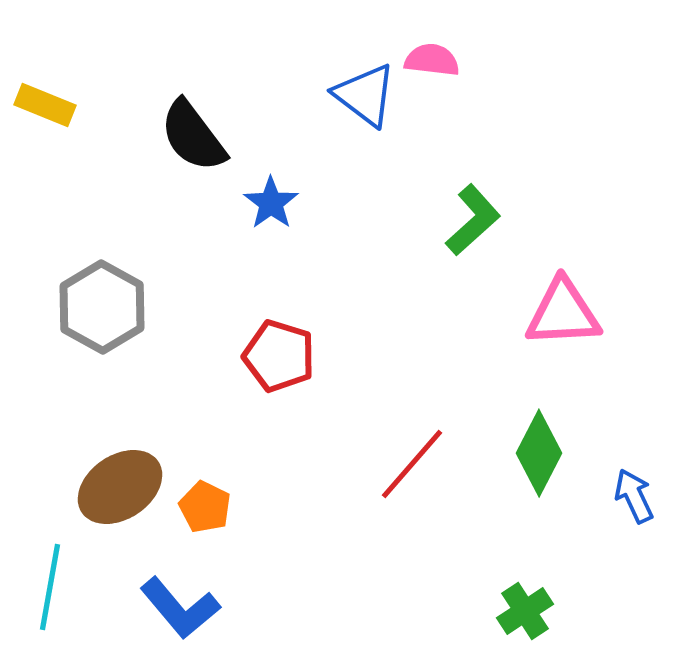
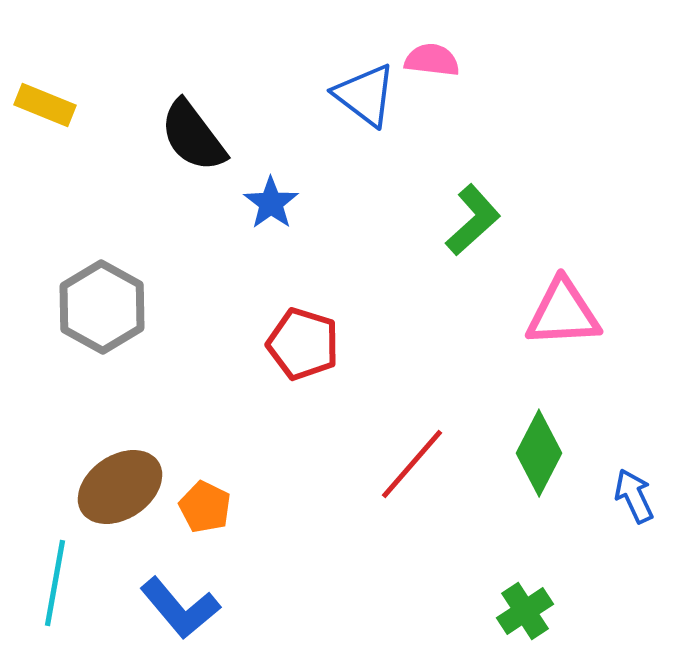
red pentagon: moved 24 px right, 12 px up
cyan line: moved 5 px right, 4 px up
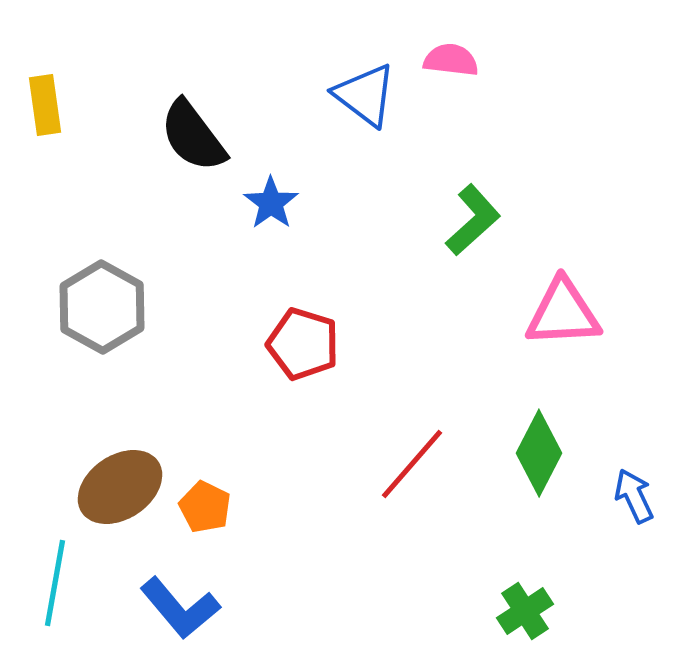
pink semicircle: moved 19 px right
yellow rectangle: rotated 60 degrees clockwise
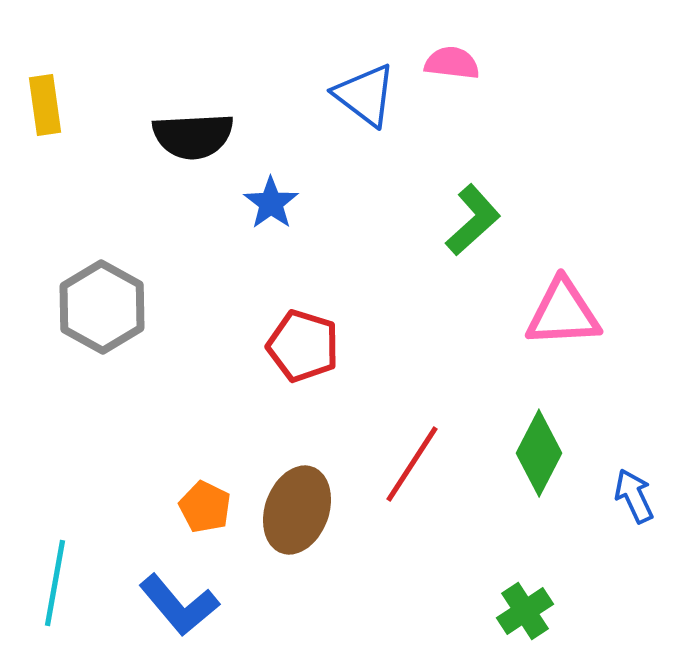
pink semicircle: moved 1 px right, 3 px down
black semicircle: rotated 56 degrees counterclockwise
red pentagon: moved 2 px down
red line: rotated 8 degrees counterclockwise
brown ellipse: moved 177 px right, 23 px down; rotated 36 degrees counterclockwise
blue L-shape: moved 1 px left, 3 px up
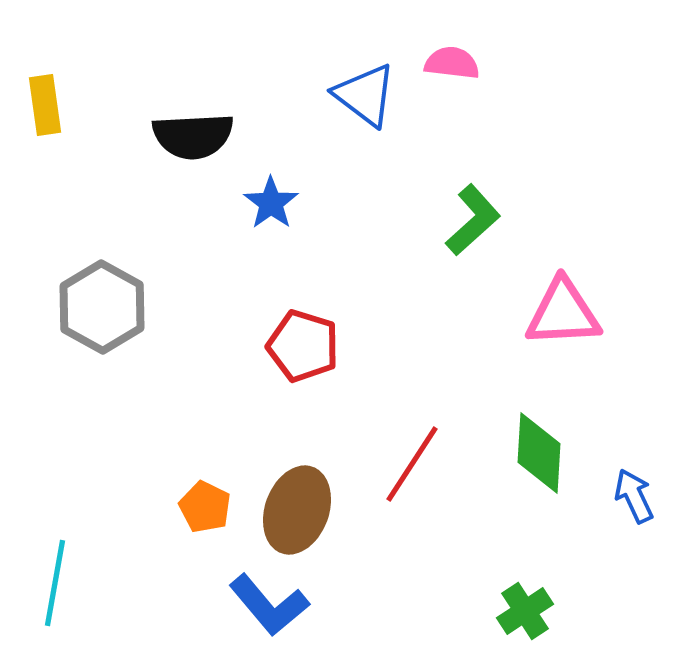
green diamond: rotated 24 degrees counterclockwise
blue L-shape: moved 90 px right
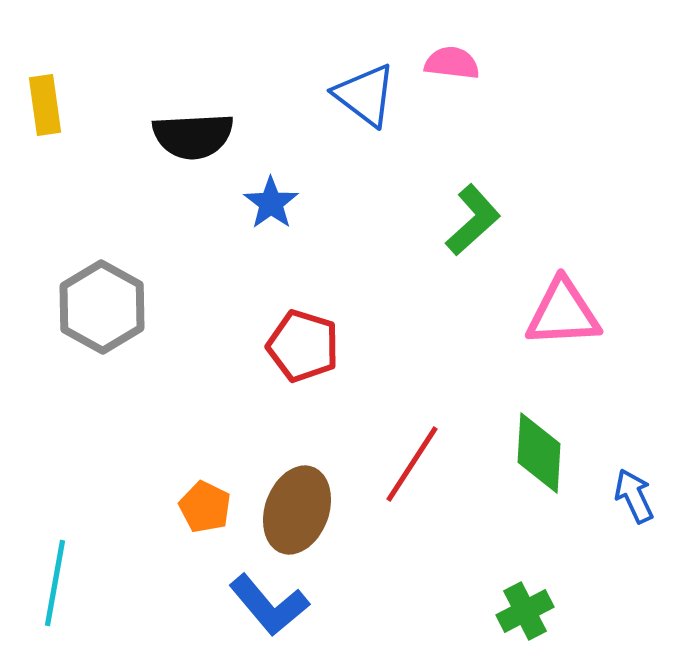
green cross: rotated 6 degrees clockwise
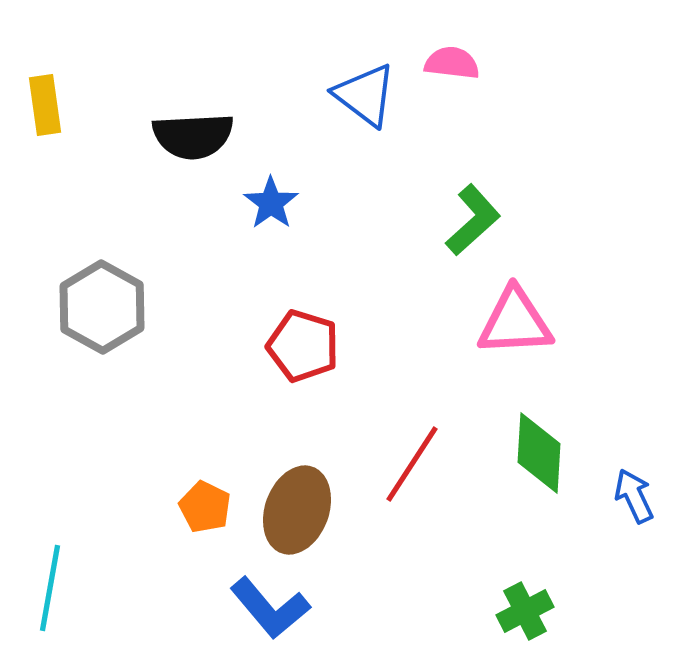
pink triangle: moved 48 px left, 9 px down
cyan line: moved 5 px left, 5 px down
blue L-shape: moved 1 px right, 3 px down
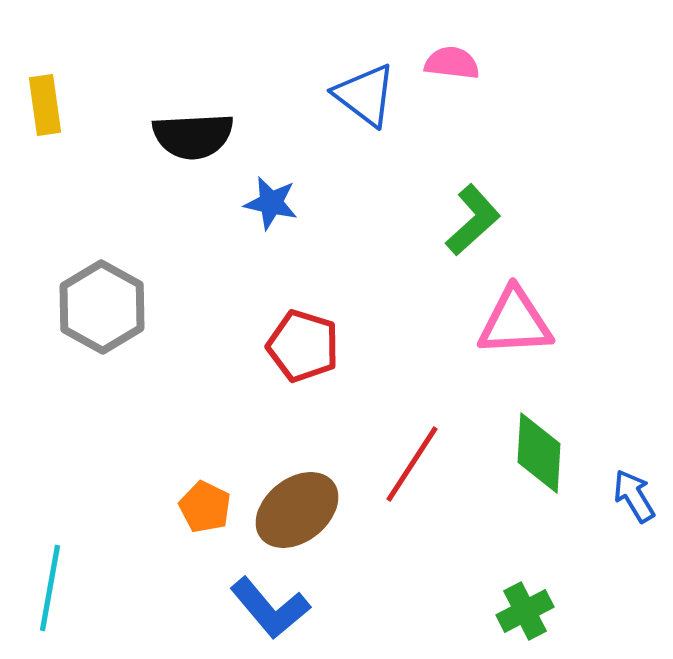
blue star: rotated 24 degrees counterclockwise
blue arrow: rotated 6 degrees counterclockwise
brown ellipse: rotated 32 degrees clockwise
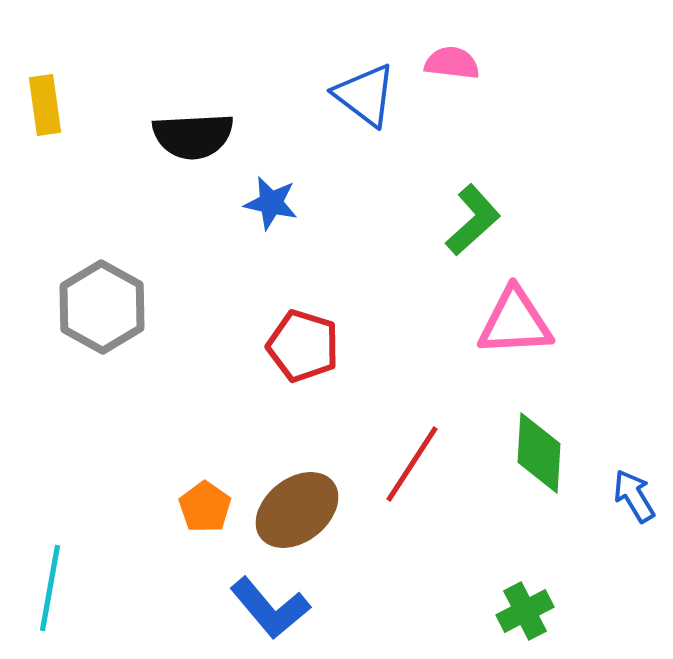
orange pentagon: rotated 9 degrees clockwise
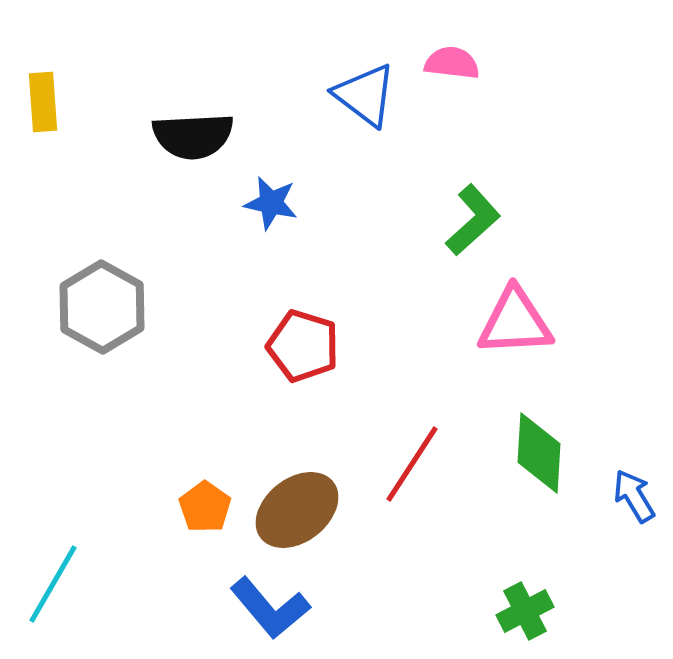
yellow rectangle: moved 2 px left, 3 px up; rotated 4 degrees clockwise
cyan line: moved 3 px right, 4 px up; rotated 20 degrees clockwise
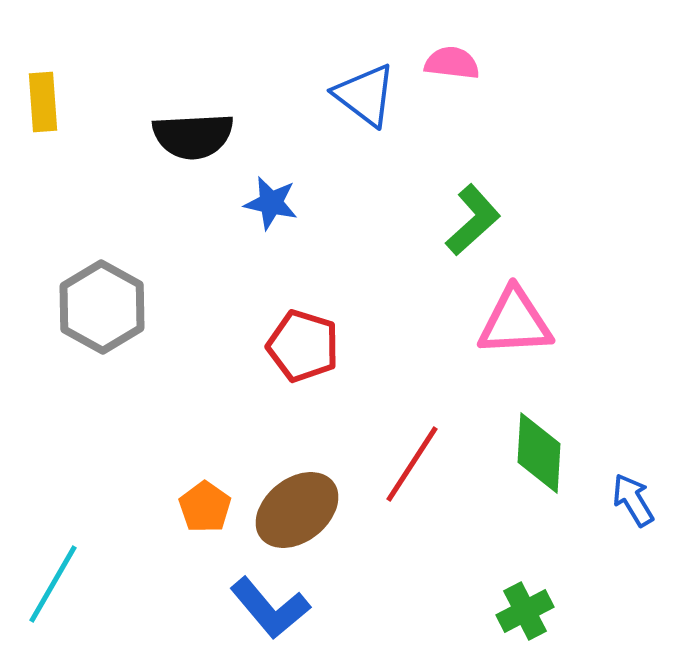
blue arrow: moved 1 px left, 4 px down
